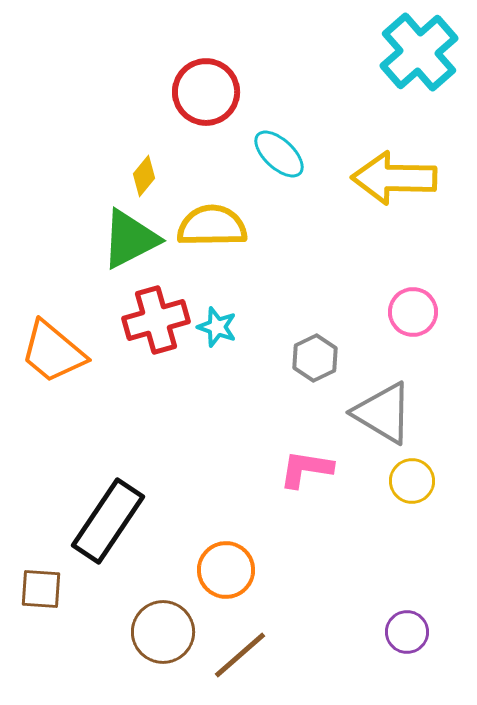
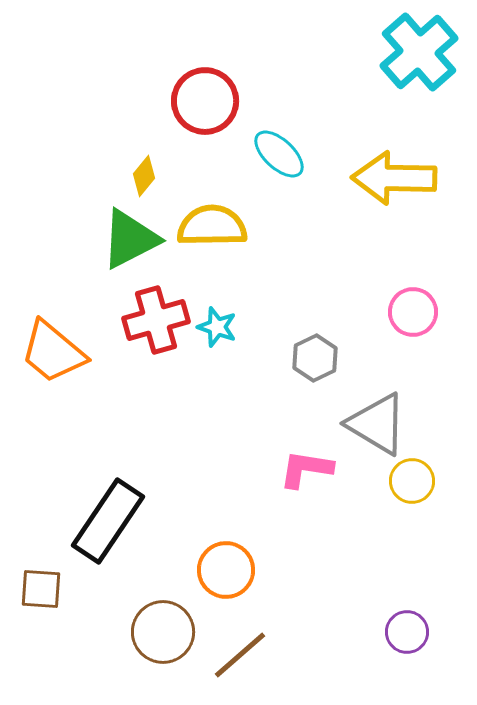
red circle: moved 1 px left, 9 px down
gray triangle: moved 6 px left, 11 px down
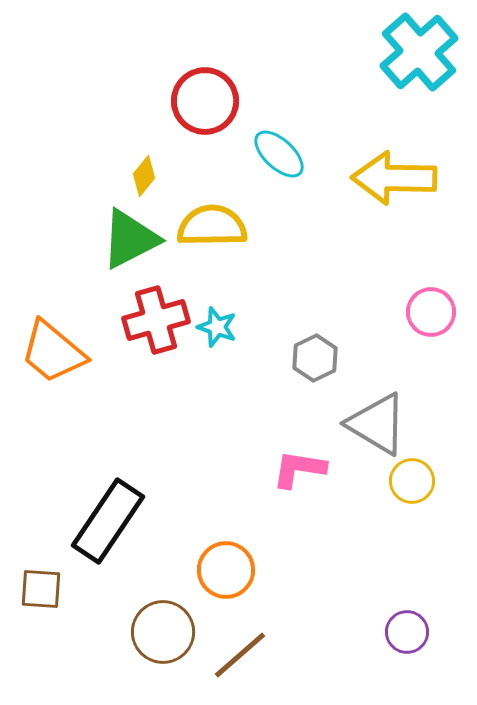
pink circle: moved 18 px right
pink L-shape: moved 7 px left
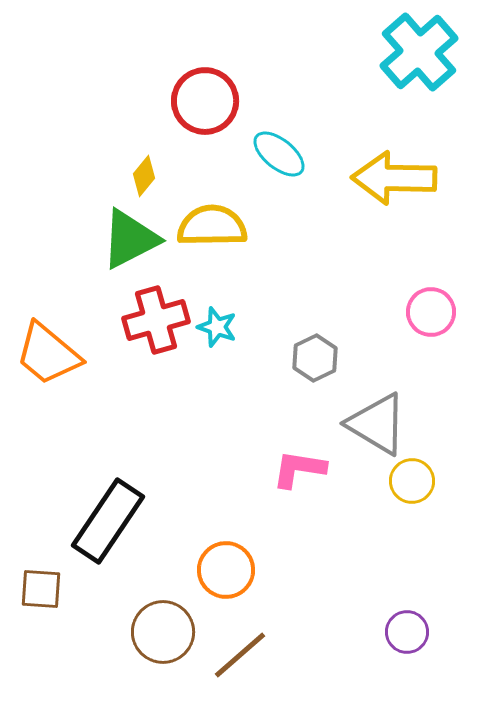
cyan ellipse: rotated 4 degrees counterclockwise
orange trapezoid: moved 5 px left, 2 px down
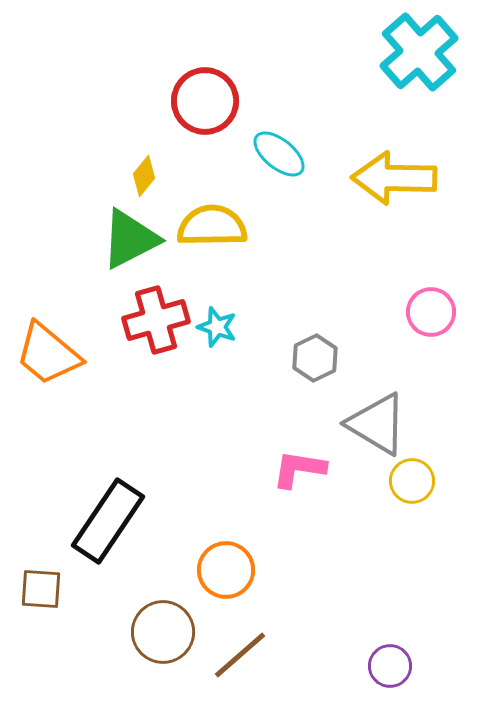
purple circle: moved 17 px left, 34 px down
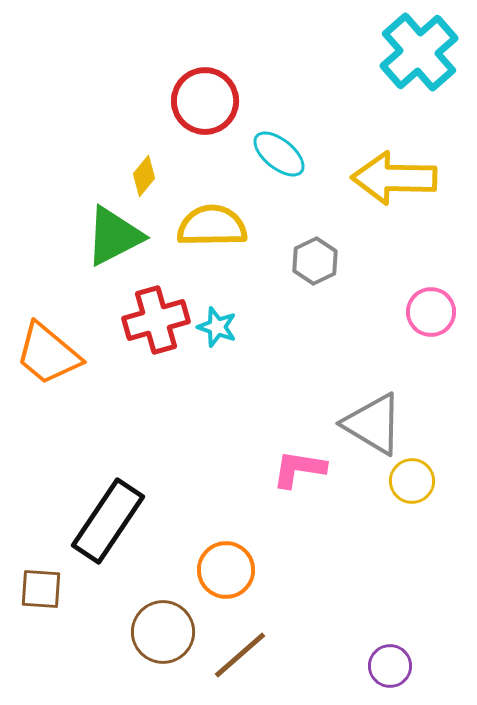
green triangle: moved 16 px left, 3 px up
gray hexagon: moved 97 px up
gray triangle: moved 4 px left
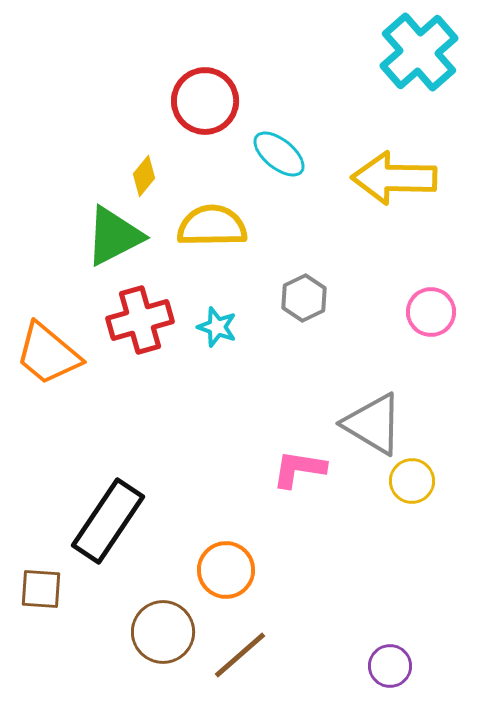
gray hexagon: moved 11 px left, 37 px down
red cross: moved 16 px left
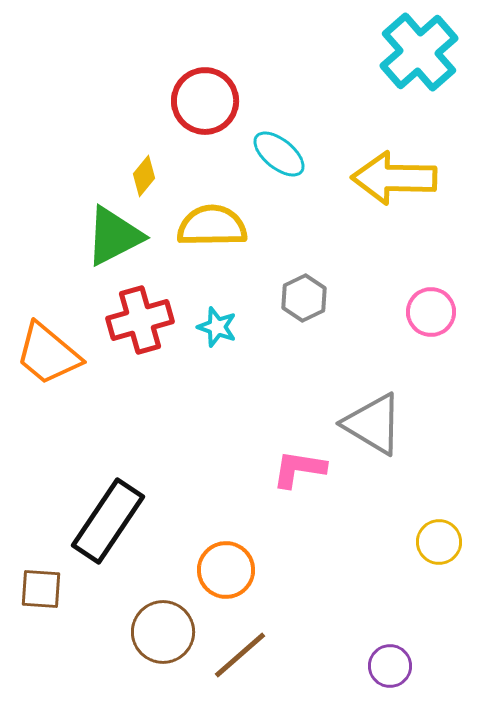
yellow circle: moved 27 px right, 61 px down
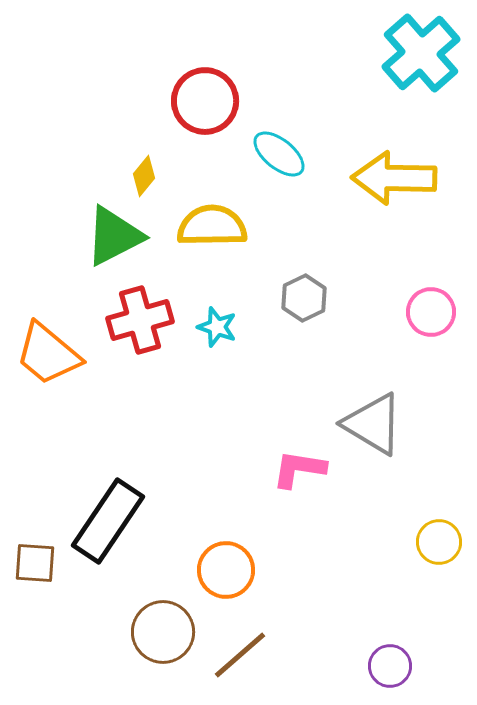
cyan cross: moved 2 px right, 1 px down
brown square: moved 6 px left, 26 px up
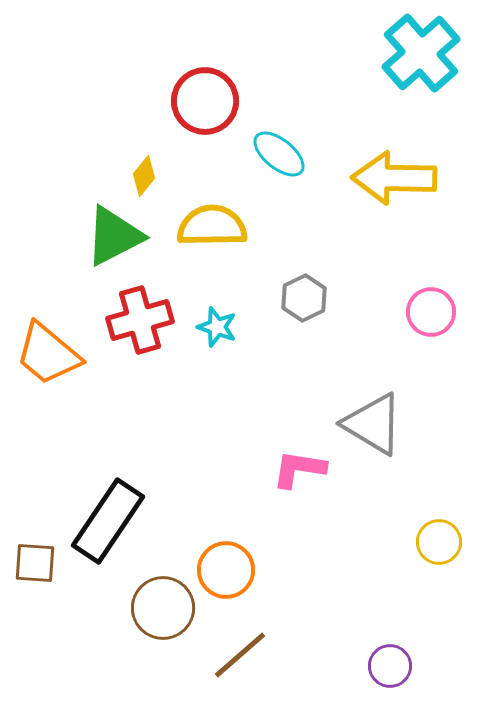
brown circle: moved 24 px up
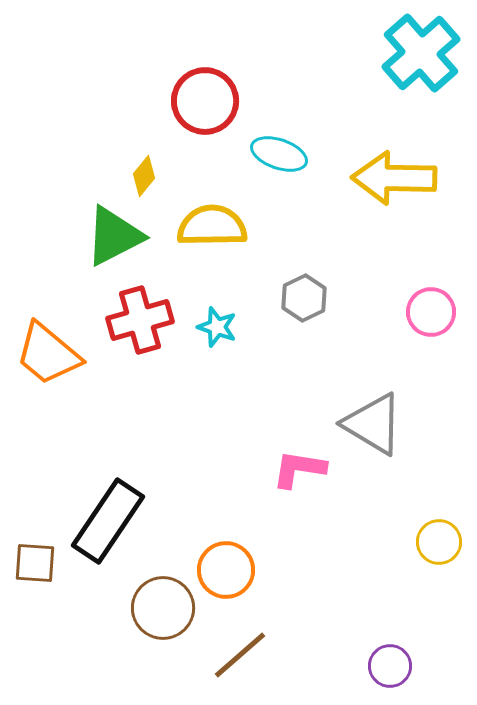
cyan ellipse: rotated 20 degrees counterclockwise
